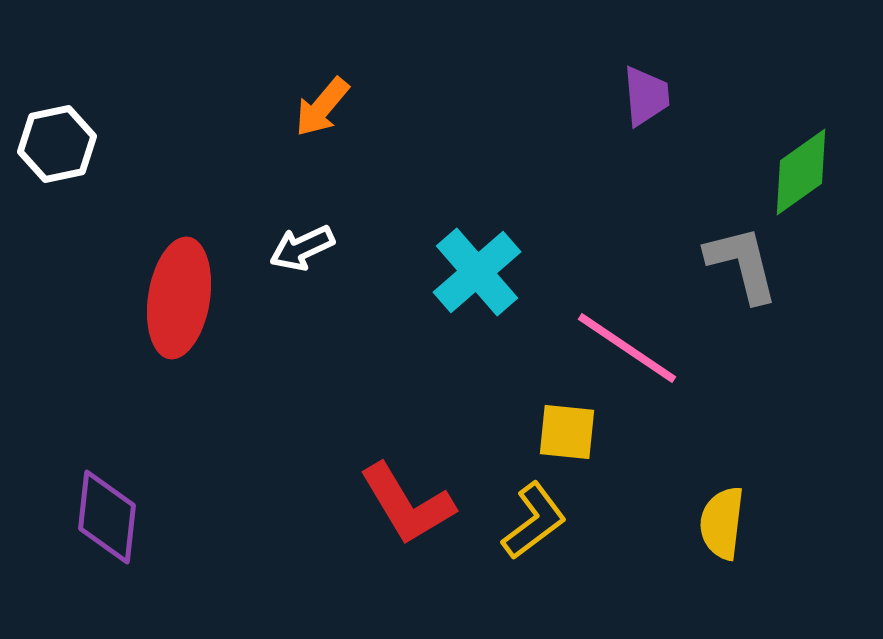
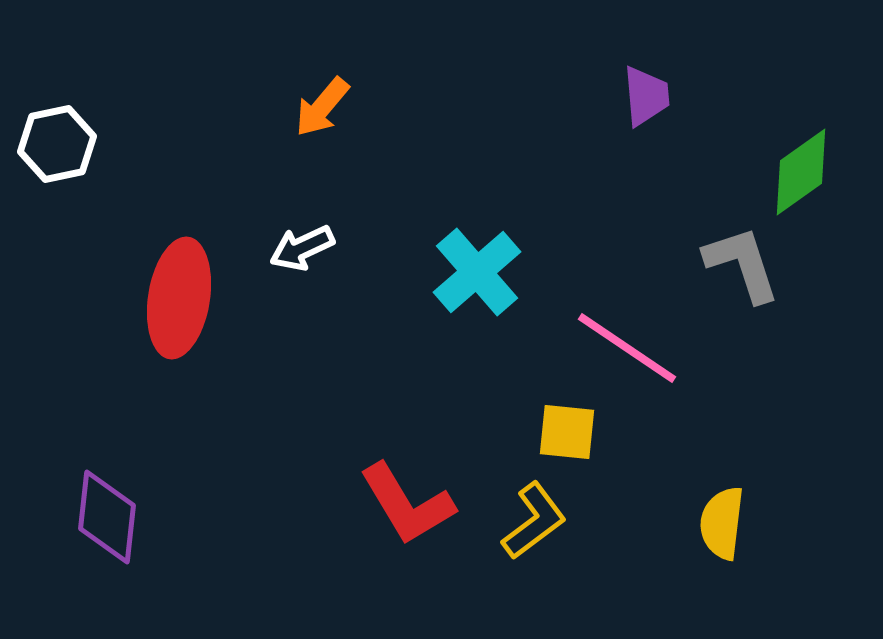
gray L-shape: rotated 4 degrees counterclockwise
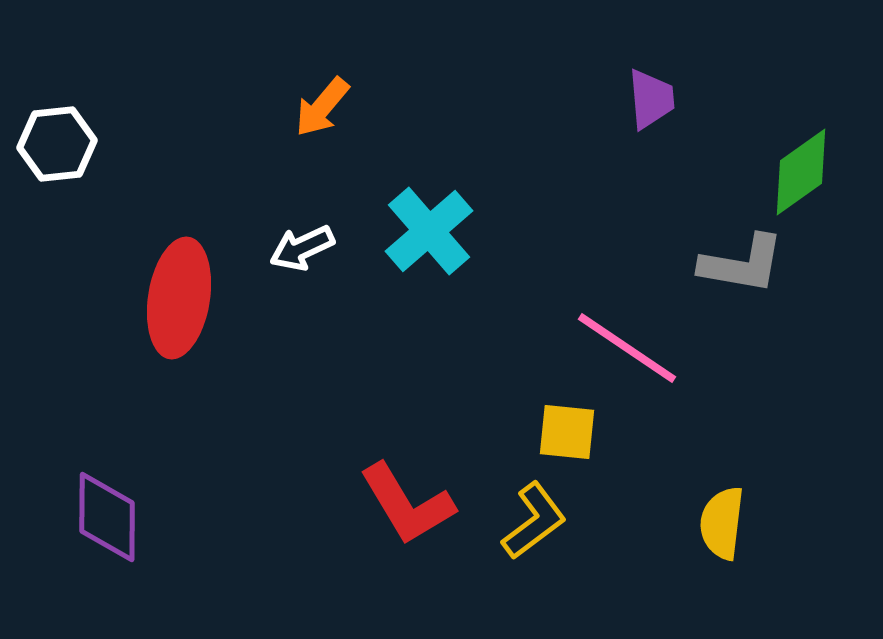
purple trapezoid: moved 5 px right, 3 px down
white hexagon: rotated 6 degrees clockwise
gray L-shape: rotated 118 degrees clockwise
cyan cross: moved 48 px left, 41 px up
purple diamond: rotated 6 degrees counterclockwise
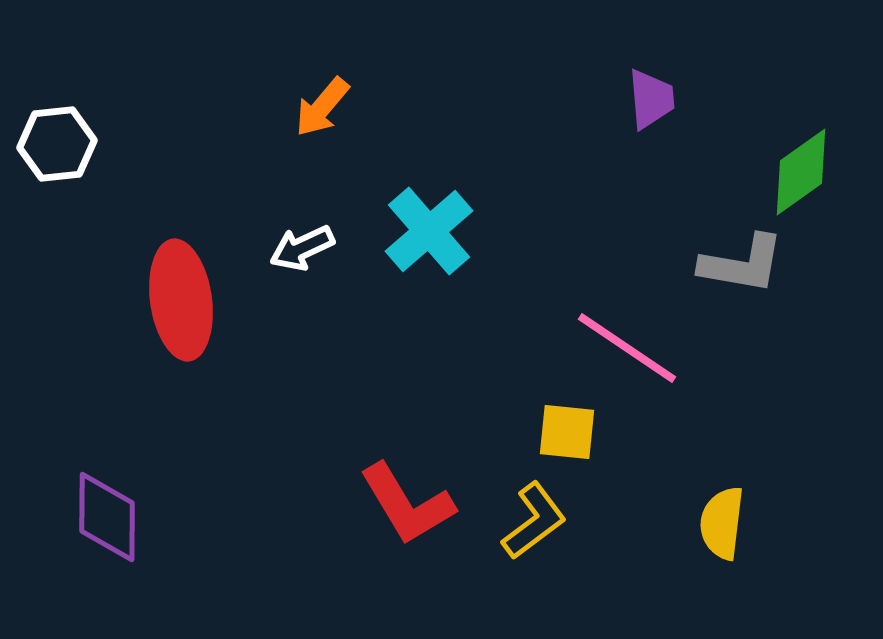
red ellipse: moved 2 px right, 2 px down; rotated 17 degrees counterclockwise
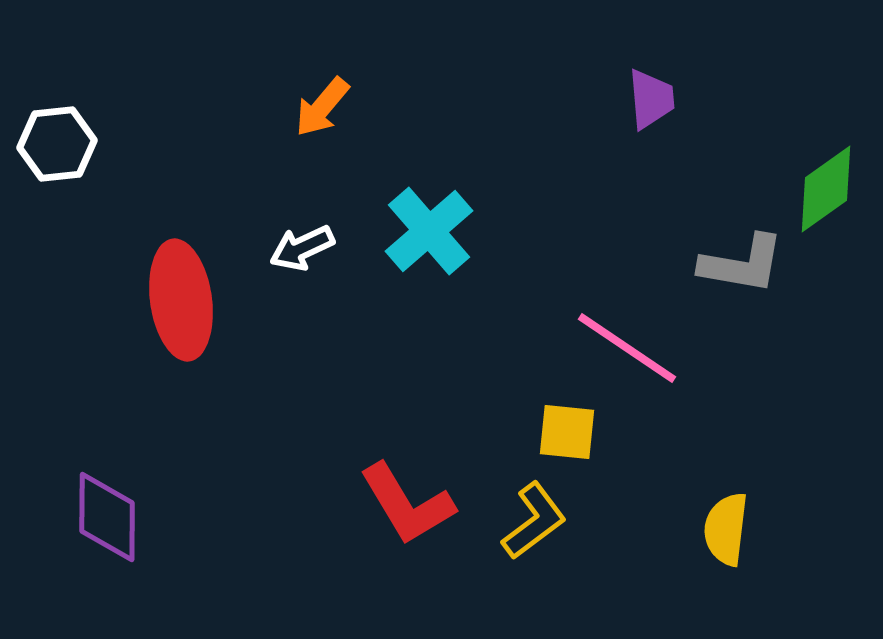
green diamond: moved 25 px right, 17 px down
yellow semicircle: moved 4 px right, 6 px down
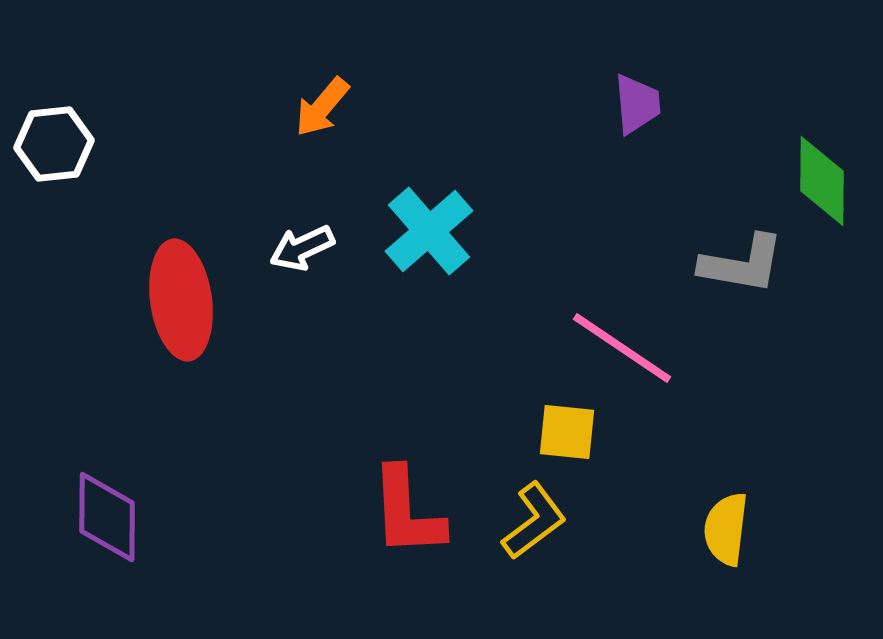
purple trapezoid: moved 14 px left, 5 px down
white hexagon: moved 3 px left
green diamond: moved 4 px left, 8 px up; rotated 54 degrees counterclockwise
pink line: moved 5 px left
red L-shape: moved 8 px down; rotated 28 degrees clockwise
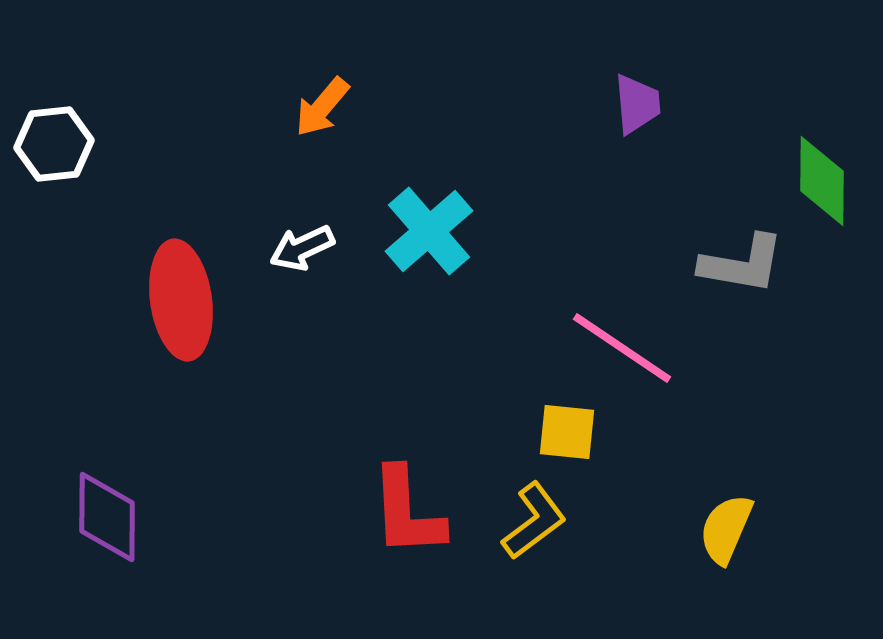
yellow semicircle: rotated 16 degrees clockwise
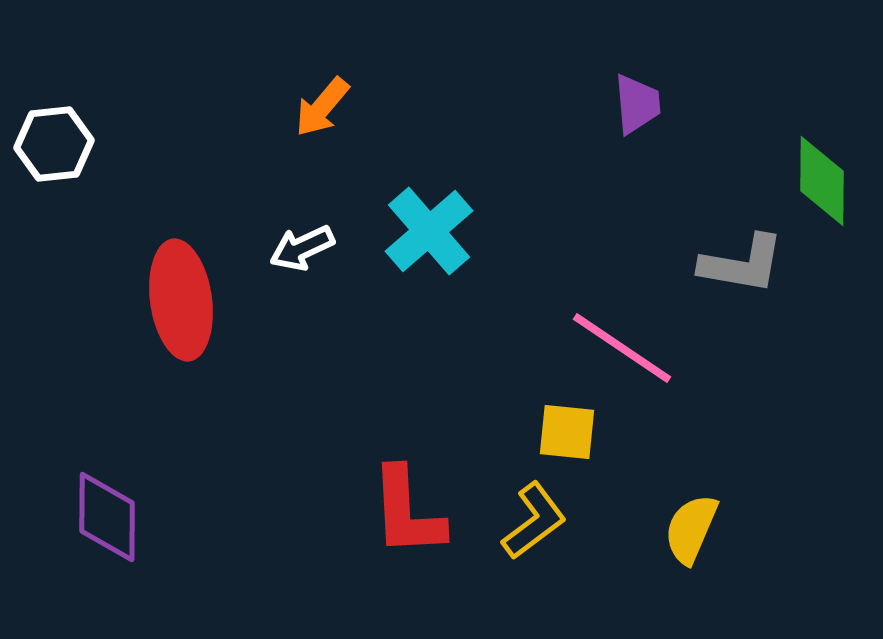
yellow semicircle: moved 35 px left
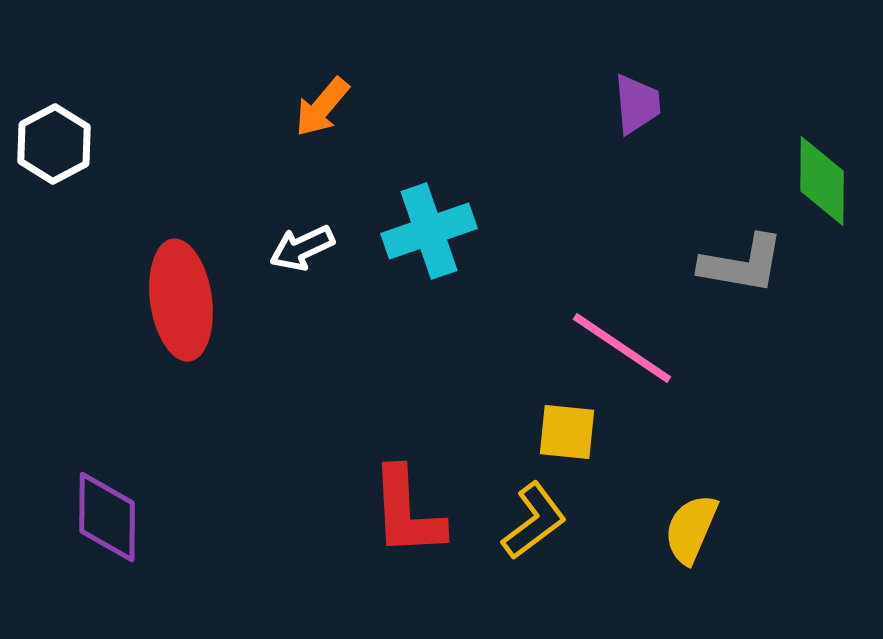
white hexagon: rotated 22 degrees counterclockwise
cyan cross: rotated 22 degrees clockwise
